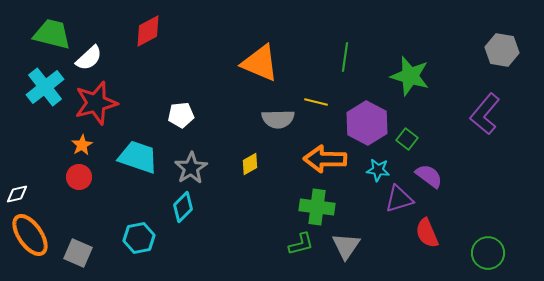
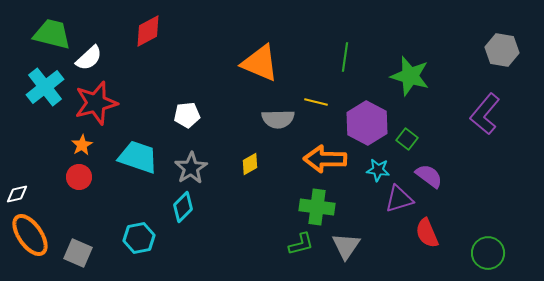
white pentagon: moved 6 px right
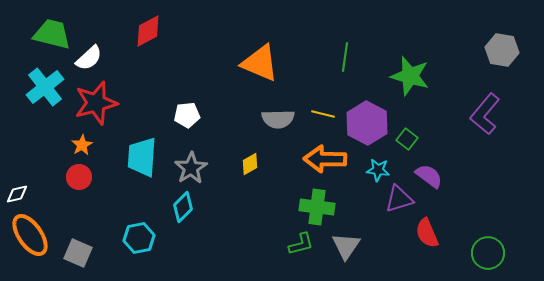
yellow line: moved 7 px right, 12 px down
cyan trapezoid: moved 4 px right; rotated 105 degrees counterclockwise
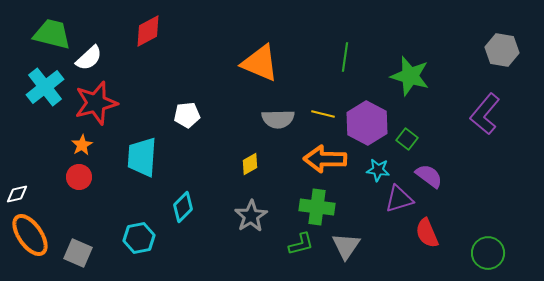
gray star: moved 60 px right, 48 px down
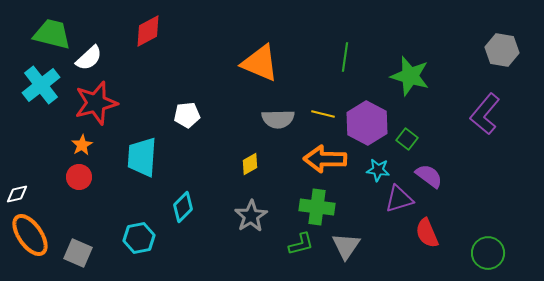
cyan cross: moved 4 px left, 2 px up
